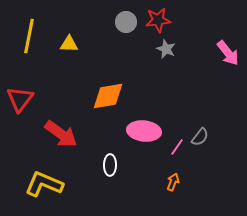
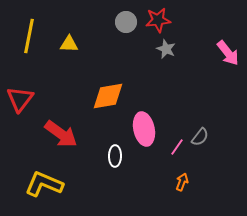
pink ellipse: moved 2 px up; rotated 72 degrees clockwise
white ellipse: moved 5 px right, 9 px up
orange arrow: moved 9 px right
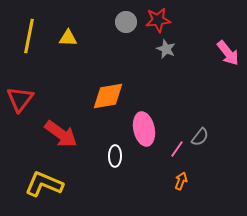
yellow triangle: moved 1 px left, 6 px up
pink line: moved 2 px down
orange arrow: moved 1 px left, 1 px up
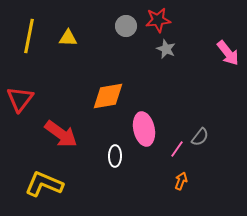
gray circle: moved 4 px down
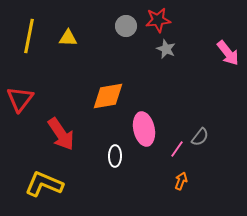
red arrow: rotated 20 degrees clockwise
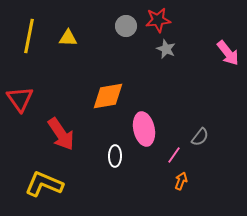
red triangle: rotated 12 degrees counterclockwise
pink line: moved 3 px left, 6 px down
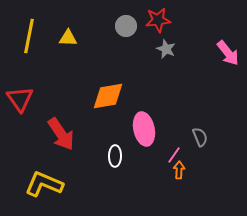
gray semicircle: rotated 60 degrees counterclockwise
orange arrow: moved 2 px left, 11 px up; rotated 18 degrees counterclockwise
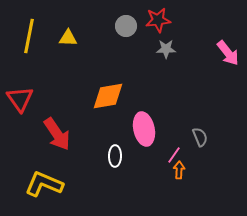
gray star: rotated 24 degrees counterclockwise
red arrow: moved 4 px left
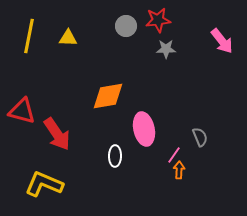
pink arrow: moved 6 px left, 12 px up
red triangle: moved 2 px right, 12 px down; rotated 40 degrees counterclockwise
